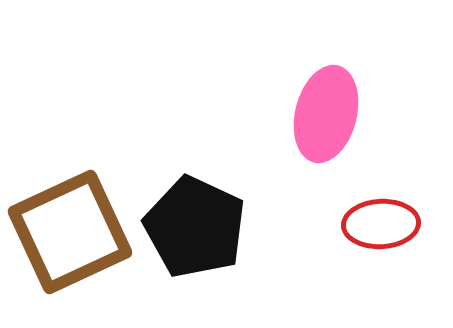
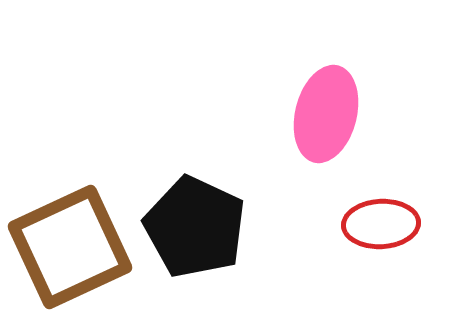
brown square: moved 15 px down
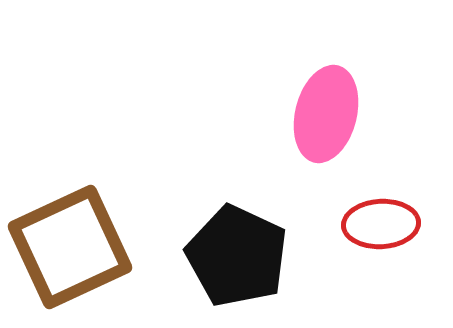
black pentagon: moved 42 px right, 29 px down
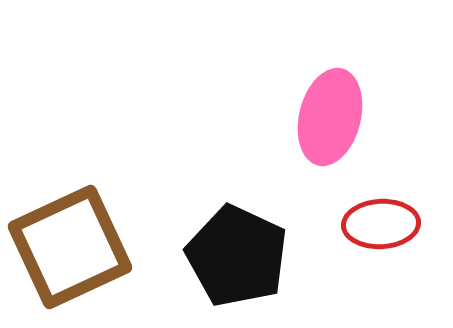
pink ellipse: moved 4 px right, 3 px down
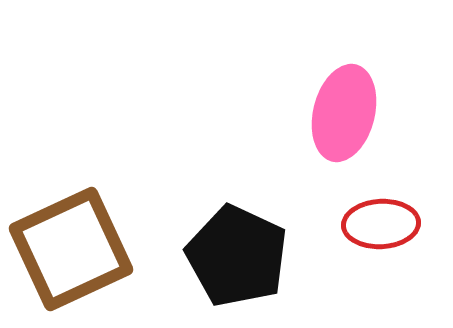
pink ellipse: moved 14 px right, 4 px up
brown square: moved 1 px right, 2 px down
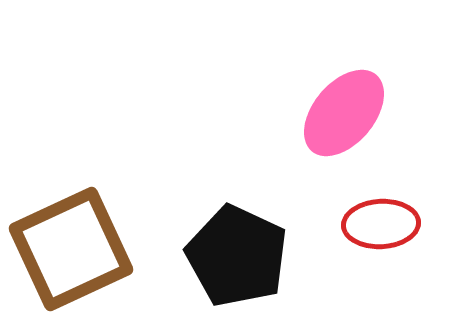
pink ellipse: rotated 26 degrees clockwise
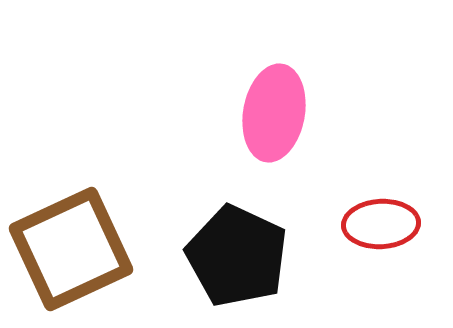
pink ellipse: moved 70 px left; rotated 30 degrees counterclockwise
